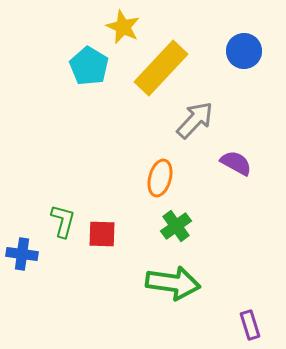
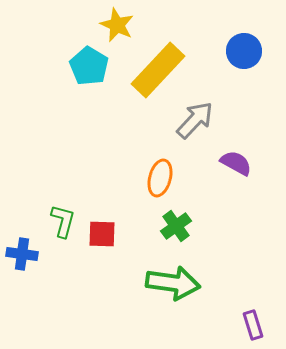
yellow star: moved 6 px left, 2 px up
yellow rectangle: moved 3 px left, 2 px down
purple rectangle: moved 3 px right
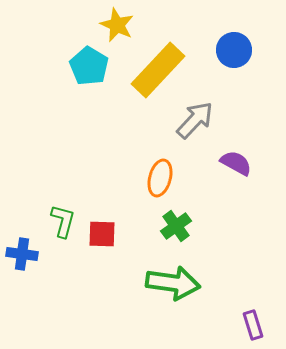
blue circle: moved 10 px left, 1 px up
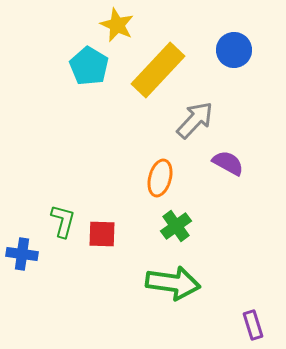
purple semicircle: moved 8 px left
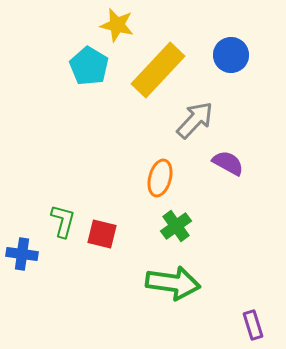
yellow star: rotated 12 degrees counterclockwise
blue circle: moved 3 px left, 5 px down
red square: rotated 12 degrees clockwise
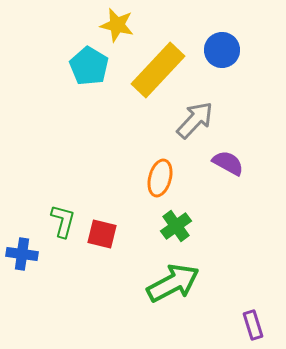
blue circle: moved 9 px left, 5 px up
green arrow: rotated 36 degrees counterclockwise
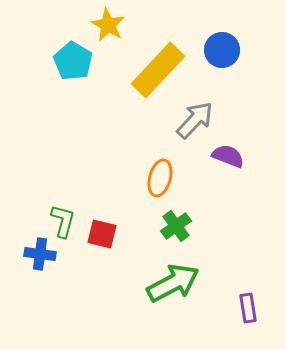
yellow star: moved 9 px left; rotated 16 degrees clockwise
cyan pentagon: moved 16 px left, 5 px up
purple semicircle: moved 7 px up; rotated 8 degrees counterclockwise
blue cross: moved 18 px right
purple rectangle: moved 5 px left, 17 px up; rotated 8 degrees clockwise
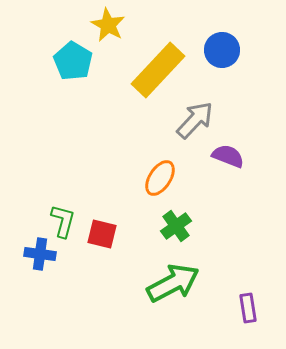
orange ellipse: rotated 18 degrees clockwise
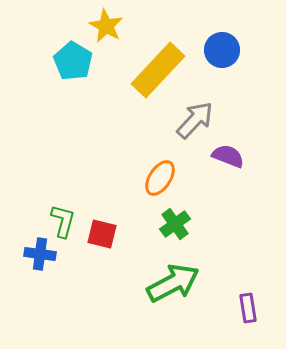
yellow star: moved 2 px left, 1 px down
green cross: moved 1 px left, 2 px up
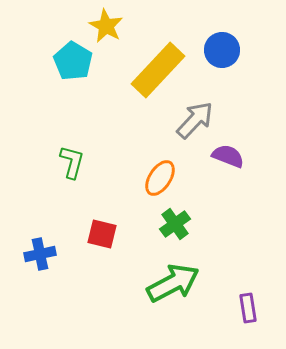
green L-shape: moved 9 px right, 59 px up
blue cross: rotated 20 degrees counterclockwise
